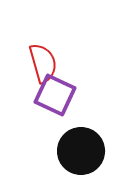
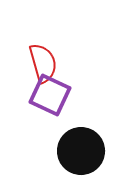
purple square: moved 5 px left
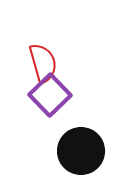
purple square: rotated 21 degrees clockwise
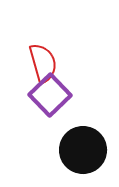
black circle: moved 2 px right, 1 px up
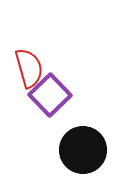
red semicircle: moved 14 px left, 5 px down
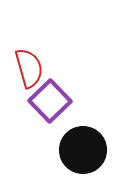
purple square: moved 6 px down
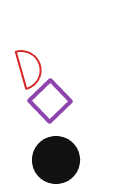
black circle: moved 27 px left, 10 px down
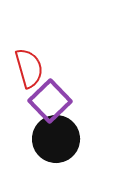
black circle: moved 21 px up
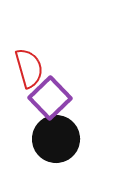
purple square: moved 3 px up
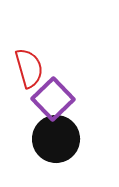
purple square: moved 3 px right, 1 px down
